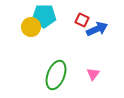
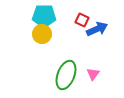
yellow circle: moved 11 px right, 7 px down
green ellipse: moved 10 px right
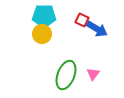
blue arrow: rotated 55 degrees clockwise
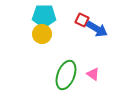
pink triangle: rotated 32 degrees counterclockwise
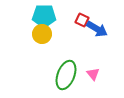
pink triangle: rotated 16 degrees clockwise
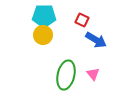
blue arrow: moved 1 px left, 11 px down
yellow circle: moved 1 px right, 1 px down
green ellipse: rotated 8 degrees counterclockwise
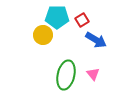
cyan pentagon: moved 13 px right, 1 px down
red square: rotated 32 degrees clockwise
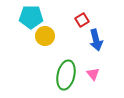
cyan pentagon: moved 26 px left
yellow circle: moved 2 px right, 1 px down
blue arrow: rotated 45 degrees clockwise
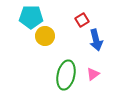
pink triangle: rotated 32 degrees clockwise
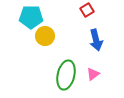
red square: moved 5 px right, 10 px up
